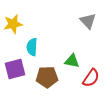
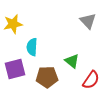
green triangle: rotated 28 degrees clockwise
red semicircle: moved 2 px down
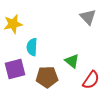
gray triangle: moved 4 px up
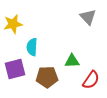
green triangle: rotated 42 degrees counterclockwise
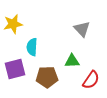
gray triangle: moved 6 px left, 12 px down
